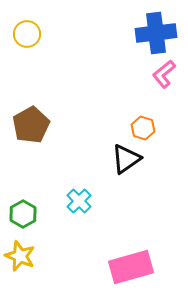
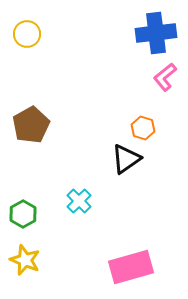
pink L-shape: moved 1 px right, 3 px down
yellow star: moved 5 px right, 4 px down
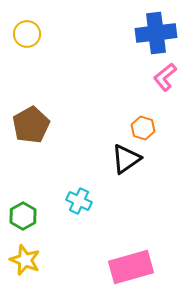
cyan cross: rotated 20 degrees counterclockwise
green hexagon: moved 2 px down
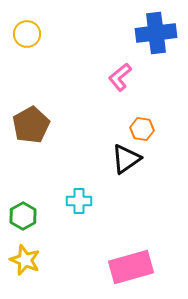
pink L-shape: moved 45 px left
orange hexagon: moved 1 px left, 1 px down; rotated 10 degrees counterclockwise
cyan cross: rotated 25 degrees counterclockwise
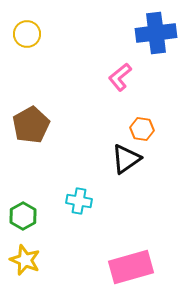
cyan cross: rotated 10 degrees clockwise
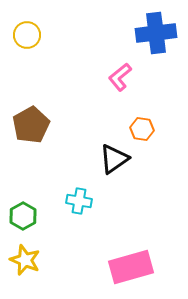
yellow circle: moved 1 px down
black triangle: moved 12 px left
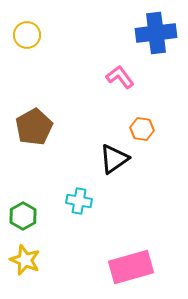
pink L-shape: rotated 92 degrees clockwise
brown pentagon: moved 3 px right, 2 px down
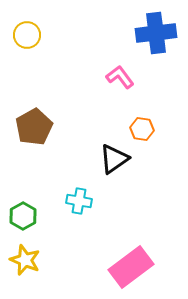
pink rectangle: rotated 21 degrees counterclockwise
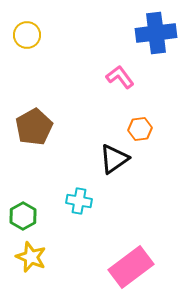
orange hexagon: moved 2 px left; rotated 15 degrees counterclockwise
yellow star: moved 6 px right, 3 px up
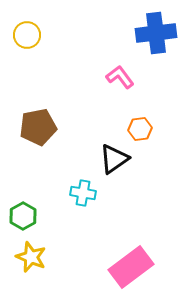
brown pentagon: moved 4 px right; rotated 18 degrees clockwise
cyan cross: moved 4 px right, 8 px up
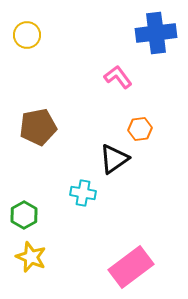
pink L-shape: moved 2 px left
green hexagon: moved 1 px right, 1 px up
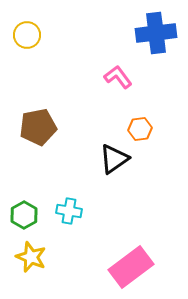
cyan cross: moved 14 px left, 18 px down
